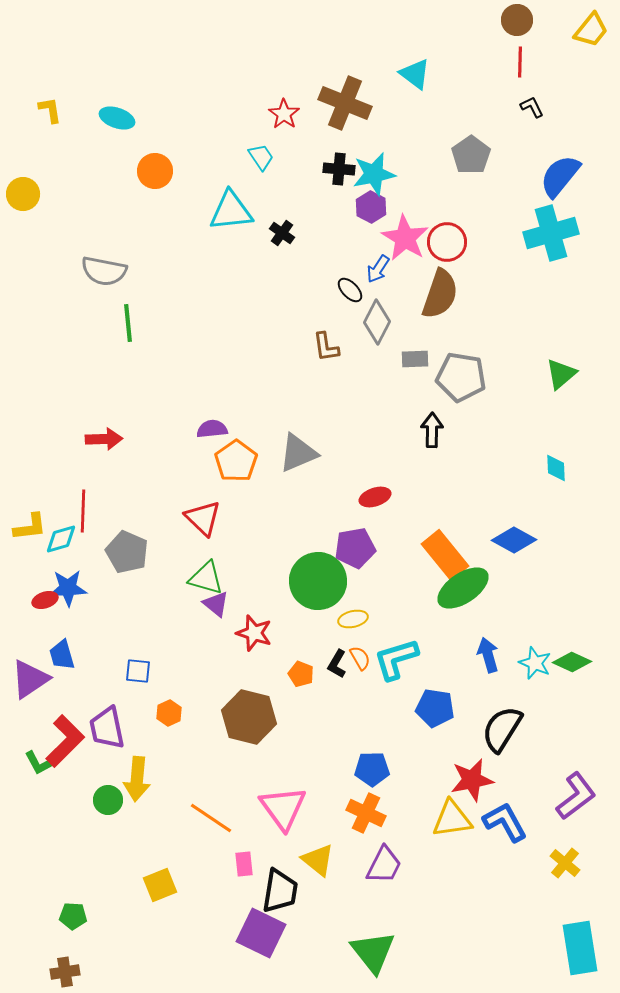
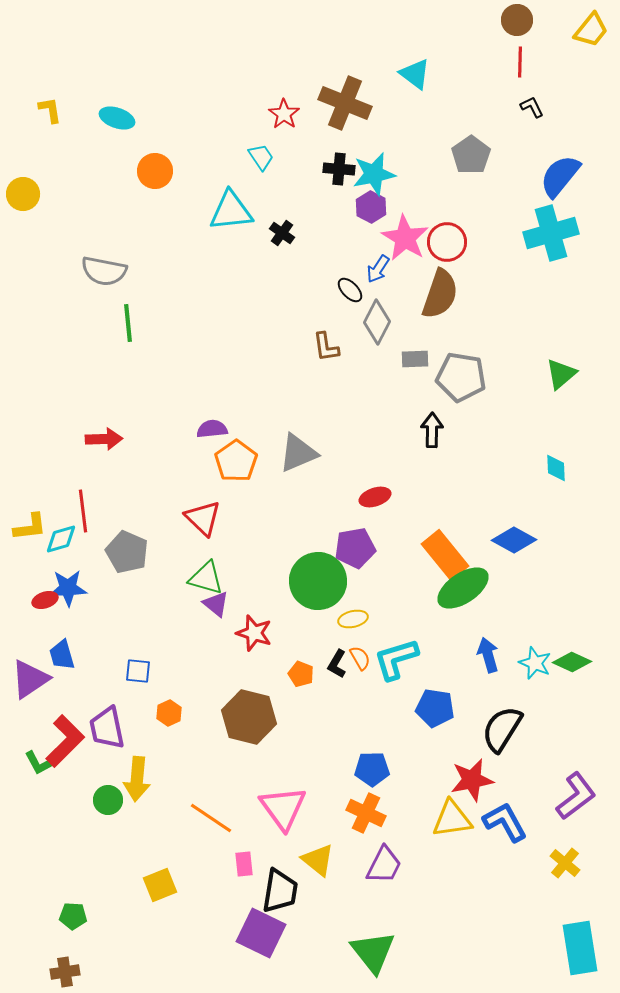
red line at (83, 511): rotated 9 degrees counterclockwise
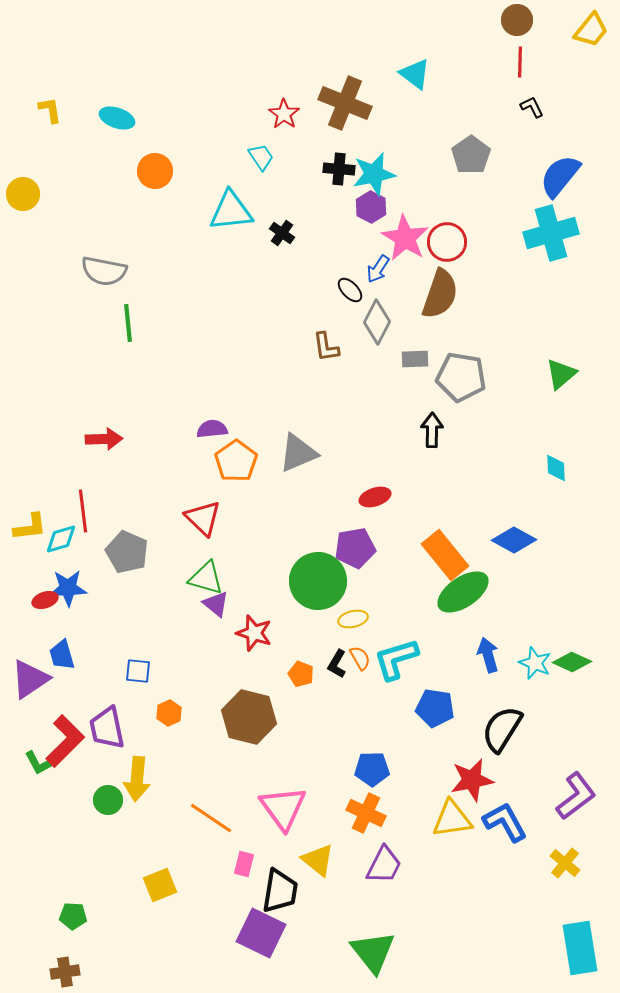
green ellipse at (463, 588): moved 4 px down
pink rectangle at (244, 864): rotated 20 degrees clockwise
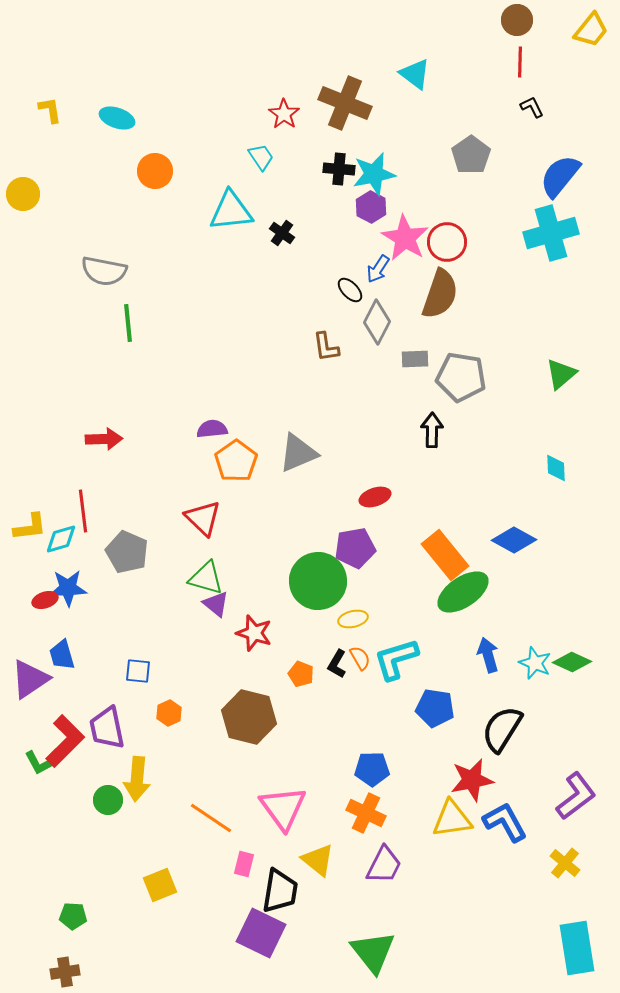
cyan rectangle at (580, 948): moved 3 px left
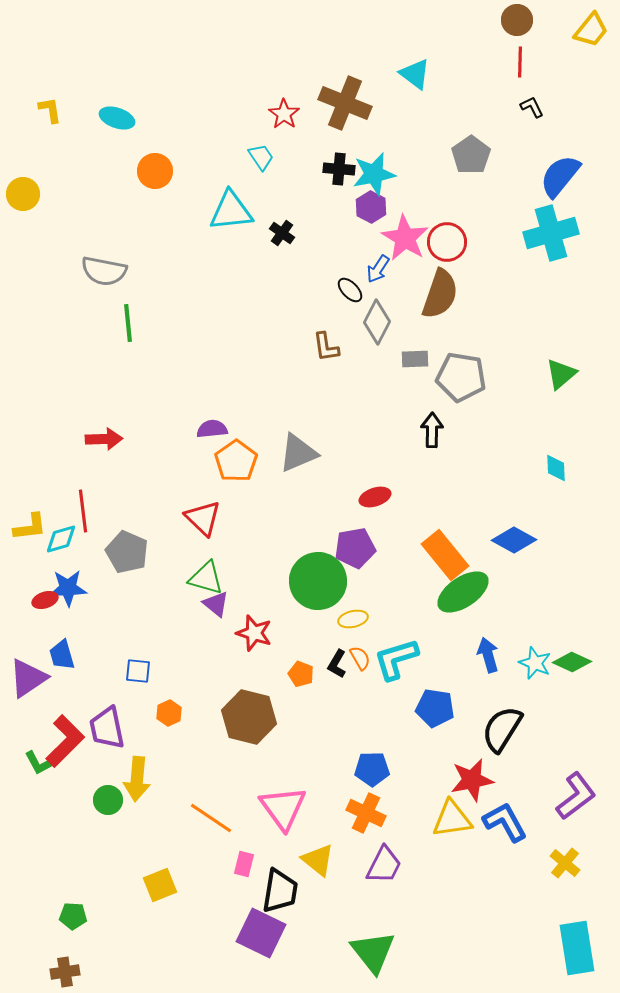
purple triangle at (30, 679): moved 2 px left, 1 px up
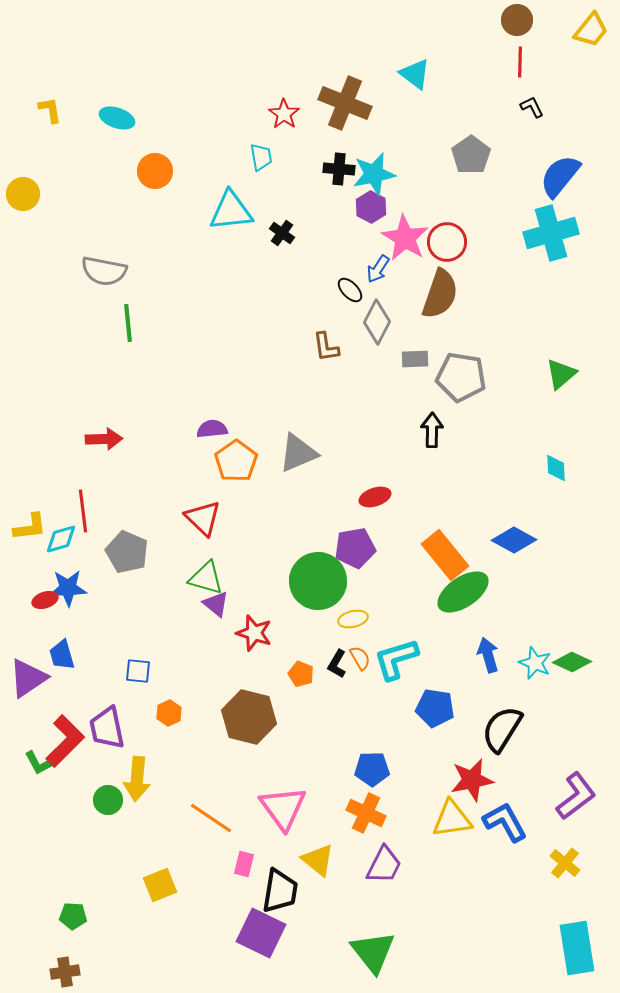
cyan trapezoid at (261, 157): rotated 24 degrees clockwise
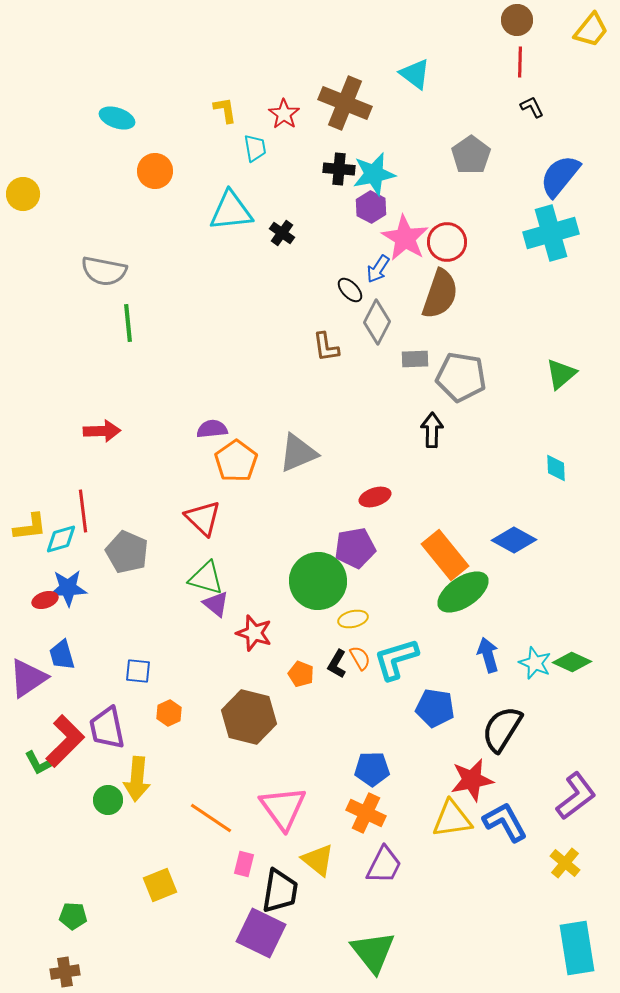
yellow L-shape at (50, 110): moved 175 px right
cyan trapezoid at (261, 157): moved 6 px left, 9 px up
red arrow at (104, 439): moved 2 px left, 8 px up
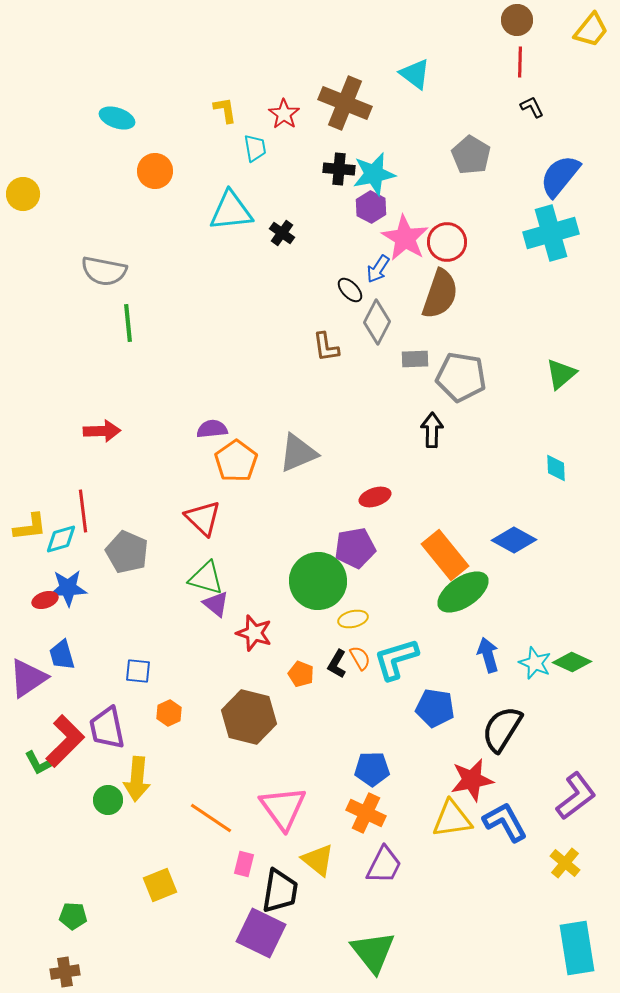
gray pentagon at (471, 155): rotated 6 degrees counterclockwise
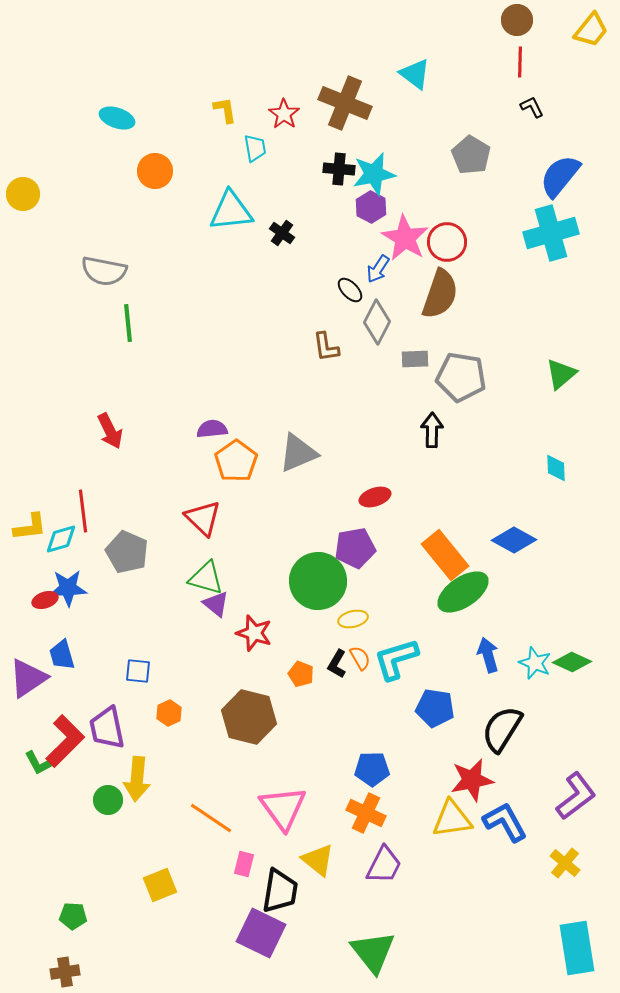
red arrow at (102, 431): moved 8 px right; rotated 66 degrees clockwise
